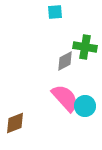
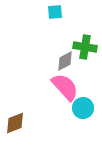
pink semicircle: moved 11 px up
cyan circle: moved 2 px left, 2 px down
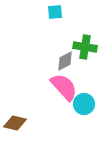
pink semicircle: moved 1 px left
cyan circle: moved 1 px right, 4 px up
brown diamond: rotated 35 degrees clockwise
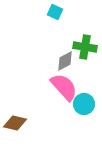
cyan square: rotated 28 degrees clockwise
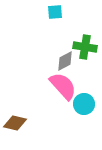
cyan square: rotated 28 degrees counterclockwise
pink semicircle: moved 1 px left, 1 px up
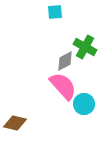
green cross: rotated 20 degrees clockwise
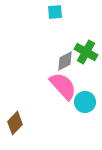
green cross: moved 1 px right, 5 px down
cyan circle: moved 1 px right, 2 px up
brown diamond: rotated 60 degrees counterclockwise
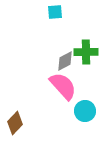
green cross: rotated 30 degrees counterclockwise
cyan circle: moved 9 px down
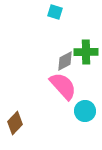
cyan square: rotated 21 degrees clockwise
